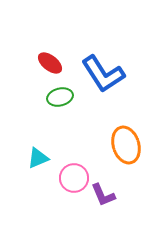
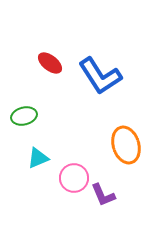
blue L-shape: moved 3 px left, 2 px down
green ellipse: moved 36 px left, 19 px down
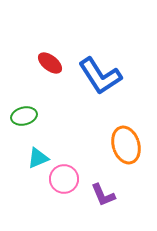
pink circle: moved 10 px left, 1 px down
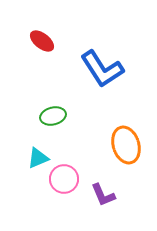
red ellipse: moved 8 px left, 22 px up
blue L-shape: moved 2 px right, 7 px up
green ellipse: moved 29 px right
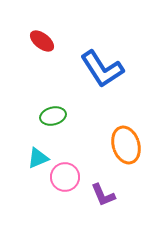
pink circle: moved 1 px right, 2 px up
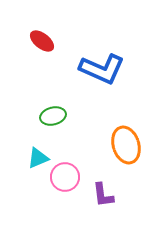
blue L-shape: rotated 33 degrees counterclockwise
purple L-shape: rotated 16 degrees clockwise
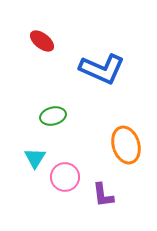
cyan triangle: moved 3 px left; rotated 35 degrees counterclockwise
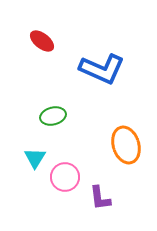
purple L-shape: moved 3 px left, 3 px down
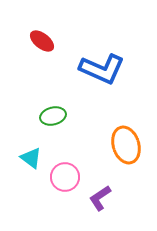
cyan triangle: moved 4 px left; rotated 25 degrees counterclockwise
purple L-shape: rotated 64 degrees clockwise
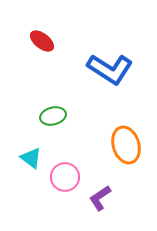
blue L-shape: moved 8 px right; rotated 9 degrees clockwise
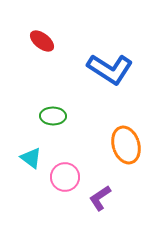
green ellipse: rotated 15 degrees clockwise
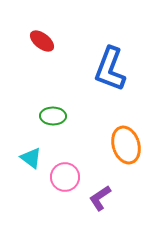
blue L-shape: rotated 78 degrees clockwise
